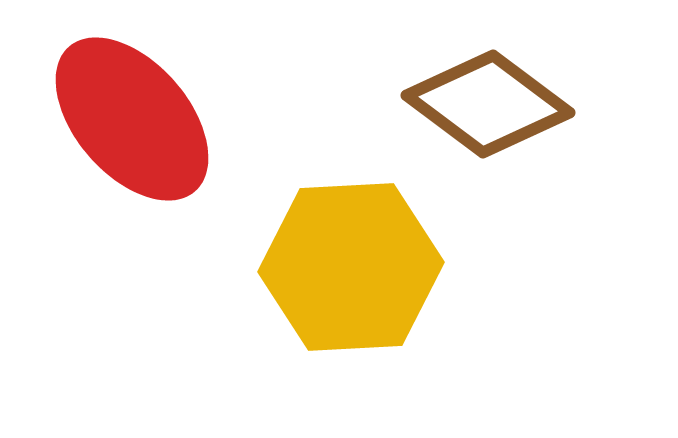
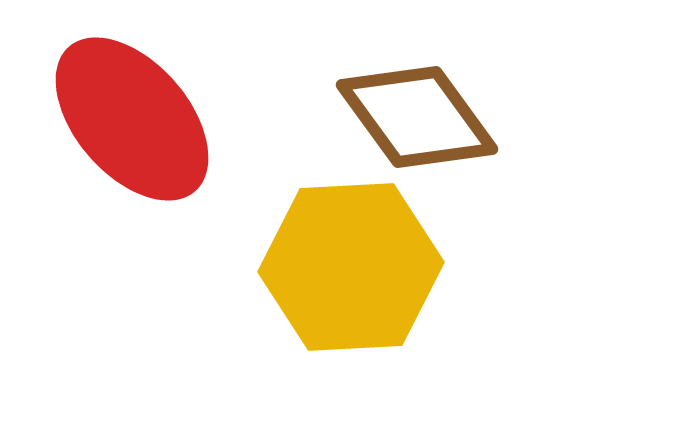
brown diamond: moved 71 px left, 13 px down; rotated 17 degrees clockwise
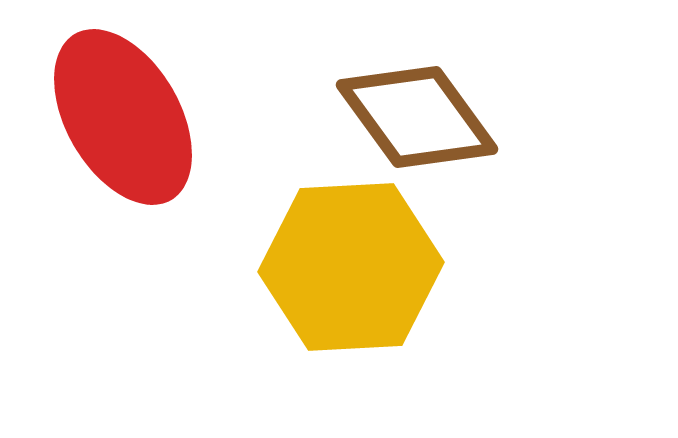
red ellipse: moved 9 px left, 2 px up; rotated 11 degrees clockwise
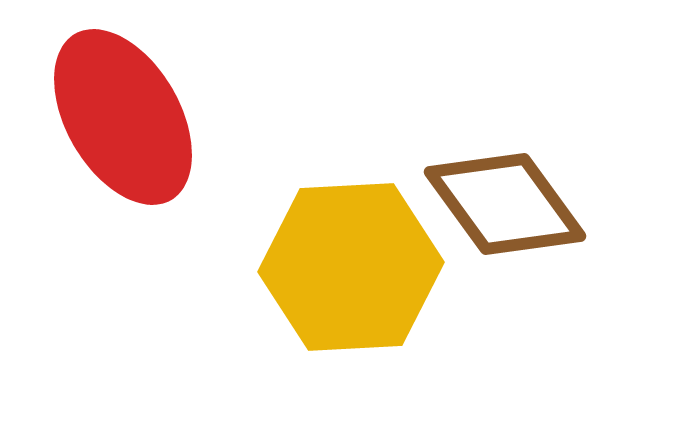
brown diamond: moved 88 px right, 87 px down
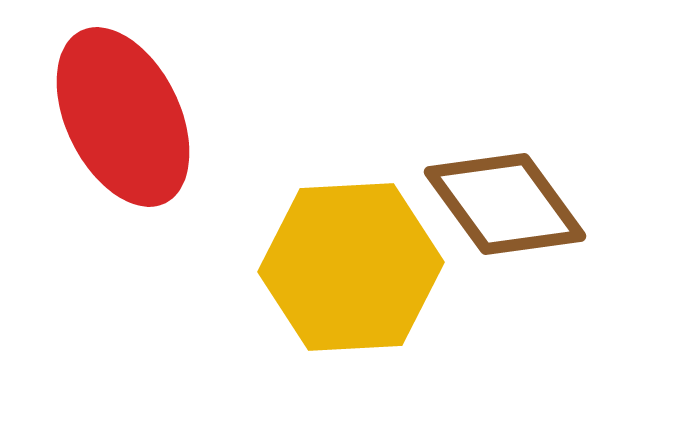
red ellipse: rotated 4 degrees clockwise
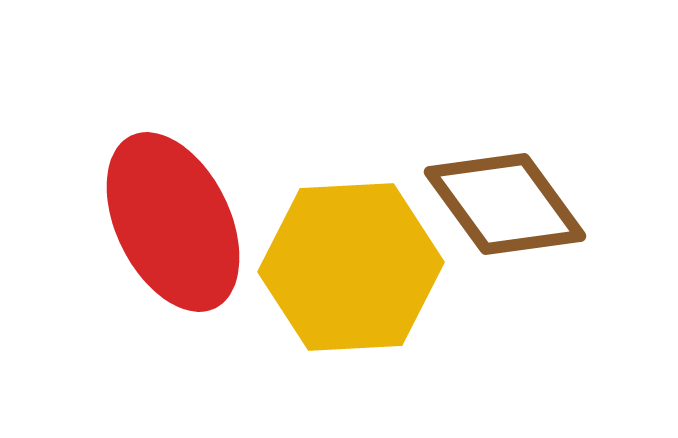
red ellipse: moved 50 px right, 105 px down
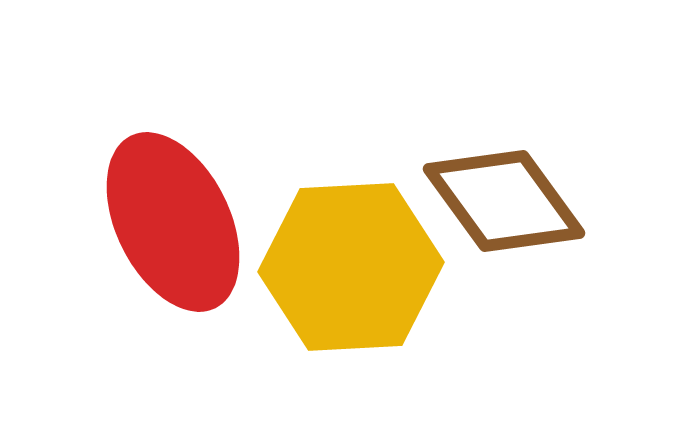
brown diamond: moved 1 px left, 3 px up
